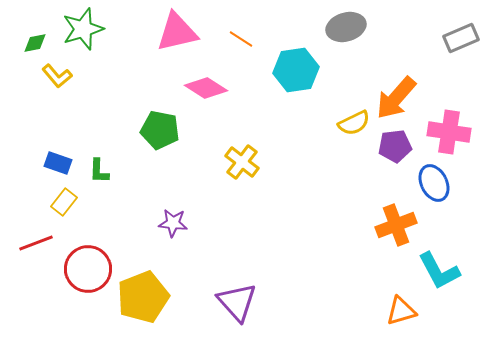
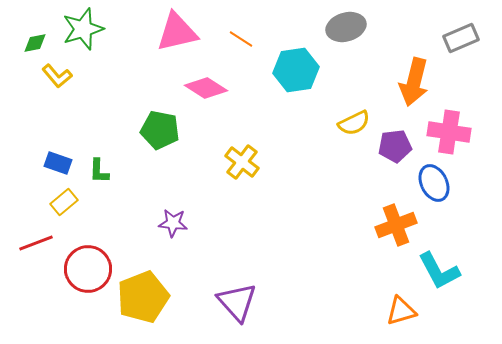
orange arrow: moved 18 px right, 16 px up; rotated 27 degrees counterclockwise
yellow rectangle: rotated 12 degrees clockwise
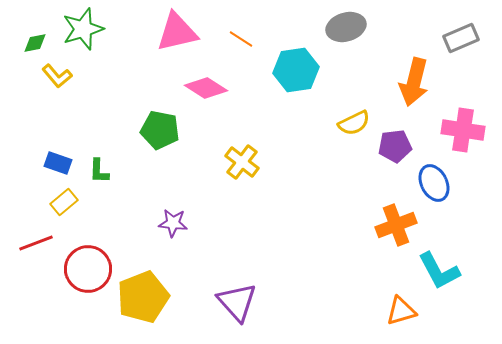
pink cross: moved 14 px right, 2 px up
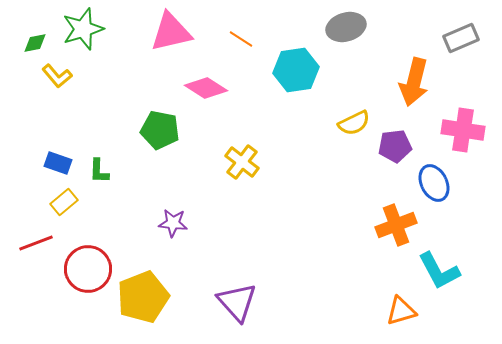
pink triangle: moved 6 px left
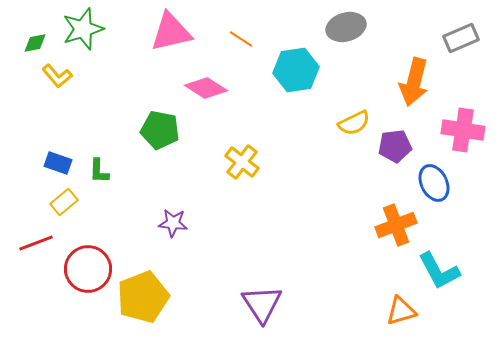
purple triangle: moved 25 px right, 2 px down; rotated 9 degrees clockwise
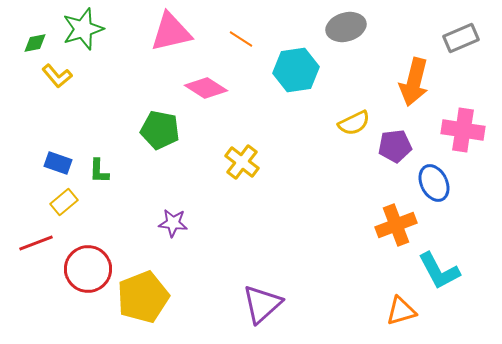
purple triangle: rotated 21 degrees clockwise
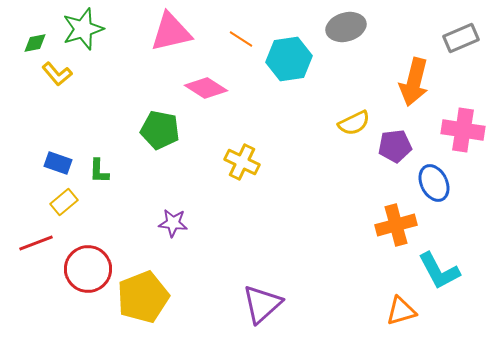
cyan hexagon: moved 7 px left, 11 px up
yellow L-shape: moved 2 px up
yellow cross: rotated 12 degrees counterclockwise
orange cross: rotated 6 degrees clockwise
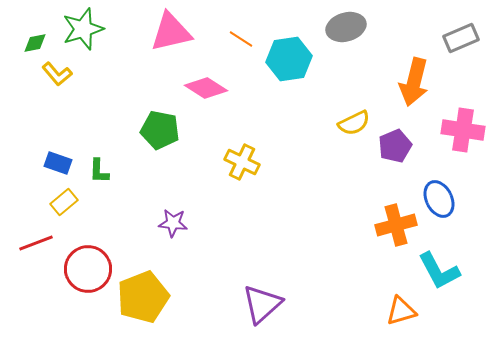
purple pentagon: rotated 16 degrees counterclockwise
blue ellipse: moved 5 px right, 16 px down
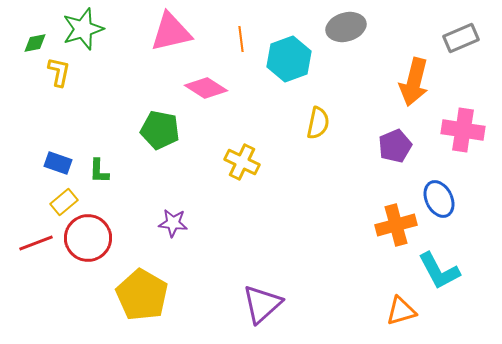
orange line: rotated 50 degrees clockwise
cyan hexagon: rotated 12 degrees counterclockwise
yellow L-shape: moved 2 px right, 2 px up; rotated 128 degrees counterclockwise
yellow semicircle: moved 36 px left; rotated 52 degrees counterclockwise
red circle: moved 31 px up
yellow pentagon: moved 1 px left, 2 px up; rotated 21 degrees counterclockwise
